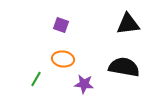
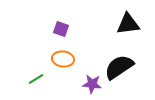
purple square: moved 4 px down
black semicircle: moved 5 px left; rotated 44 degrees counterclockwise
green line: rotated 28 degrees clockwise
purple star: moved 8 px right
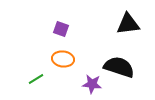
black semicircle: rotated 52 degrees clockwise
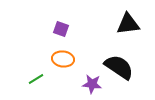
black semicircle: rotated 16 degrees clockwise
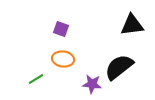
black triangle: moved 4 px right, 1 px down
black semicircle: rotated 72 degrees counterclockwise
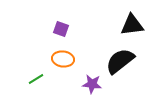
black semicircle: moved 1 px right, 6 px up
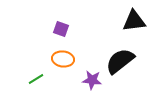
black triangle: moved 2 px right, 4 px up
purple star: moved 4 px up
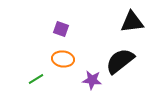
black triangle: moved 2 px left, 1 px down
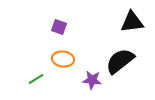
purple square: moved 2 px left, 2 px up
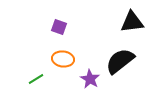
purple star: moved 2 px left, 1 px up; rotated 24 degrees clockwise
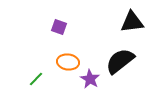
orange ellipse: moved 5 px right, 3 px down
green line: rotated 14 degrees counterclockwise
